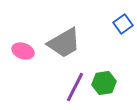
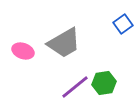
purple line: rotated 24 degrees clockwise
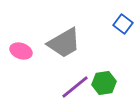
blue square: rotated 18 degrees counterclockwise
pink ellipse: moved 2 px left
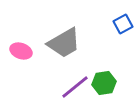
blue square: rotated 24 degrees clockwise
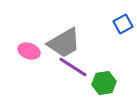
pink ellipse: moved 8 px right
purple line: moved 2 px left, 20 px up; rotated 72 degrees clockwise
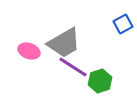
green hexagon: moved 4 px left, 2 px up; rotated 10 degrees counterclockwise
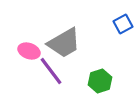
purple line: moved 22 px left, 4 px down; rotated 20 degrees clockwise
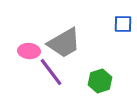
blue square: rotated 30 degrees clockwise
pink ellipse: rotated 15 degrees counterclockwise
purple line: moved 1 px down
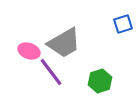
blue square: rotated 18 degrees counterclockwise
pink ellipse: rotated 15 degrees clockwise
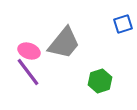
gray trapezoid: rotated 21 degrees counterclockwise
purple line: moved 23 px left
